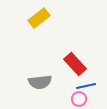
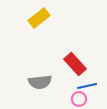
blue line: moved 1 px right
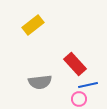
yellow rectangle: moved 6 px left, 7 px down
blue line: moved 1 px right, 1 px up
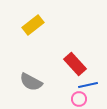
gray semicircle: moved 9 px left; rotated 35 degrees clockwise
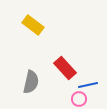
yellow rectangle: rotated 75 degrees clockwise
red rectangle: moved 10 px left, 4 px down
gray semicircle: rotated 105 degrees counterclockwise
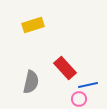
yellow rectangle: rotated 55 degrees counterclockwise
